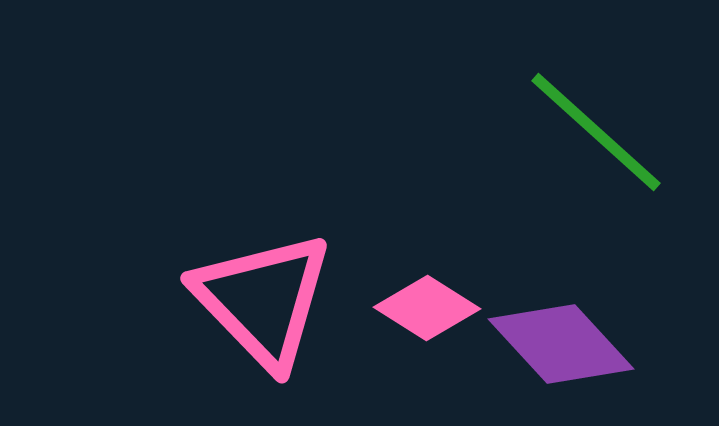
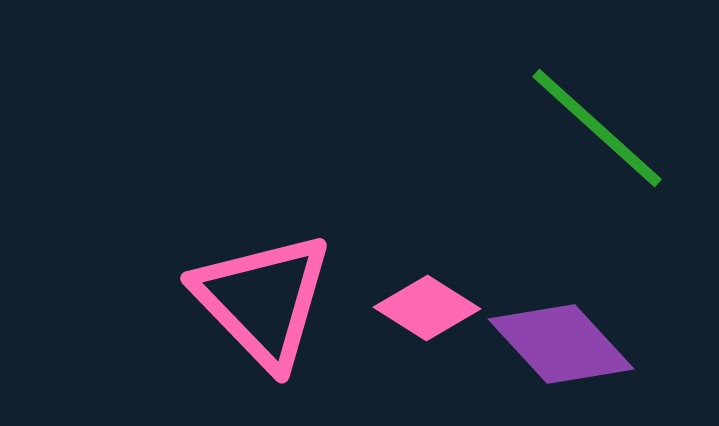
green line: moved 1 px right, 4 px up
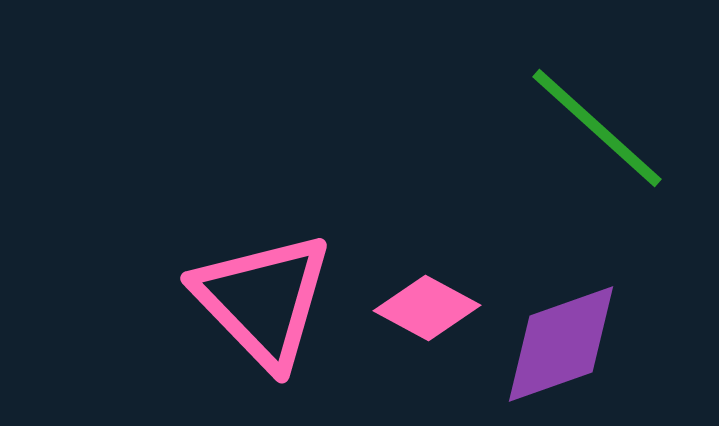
pink diamond: rotated 4 degrees counterclockwise
purple diamond: rotated 67 degrees counterclockwise
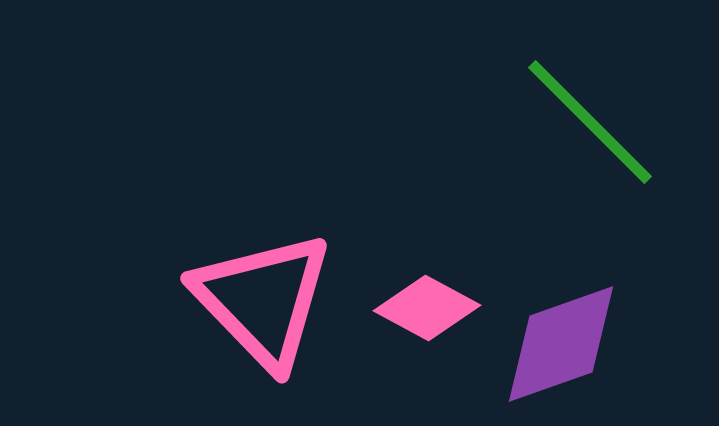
green line: moved 7 px left, 6 px up; rotated 3 degrees clockwise
